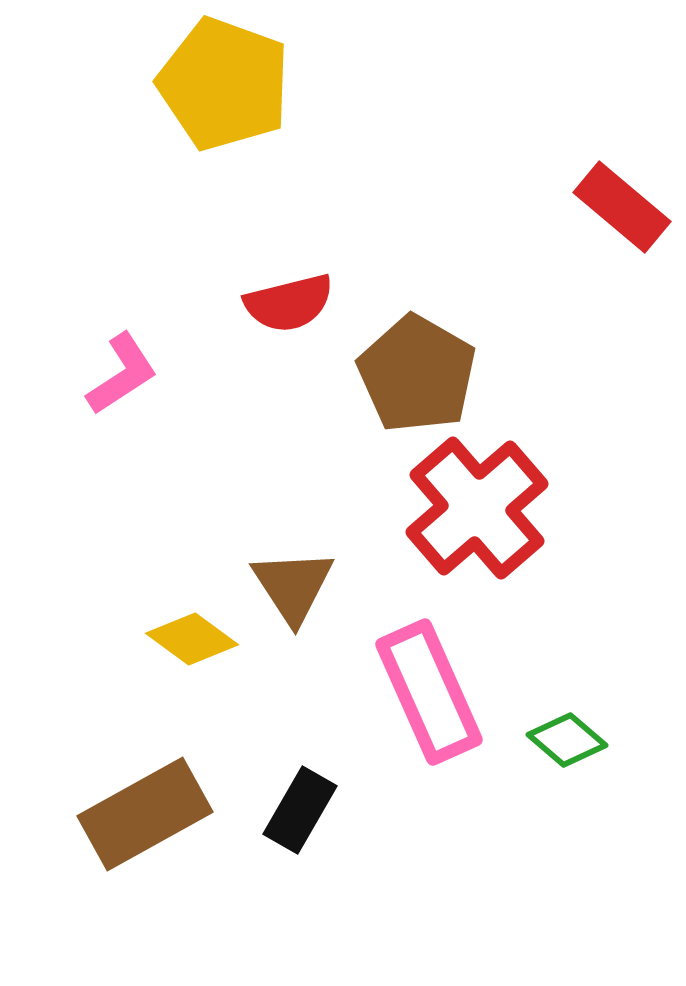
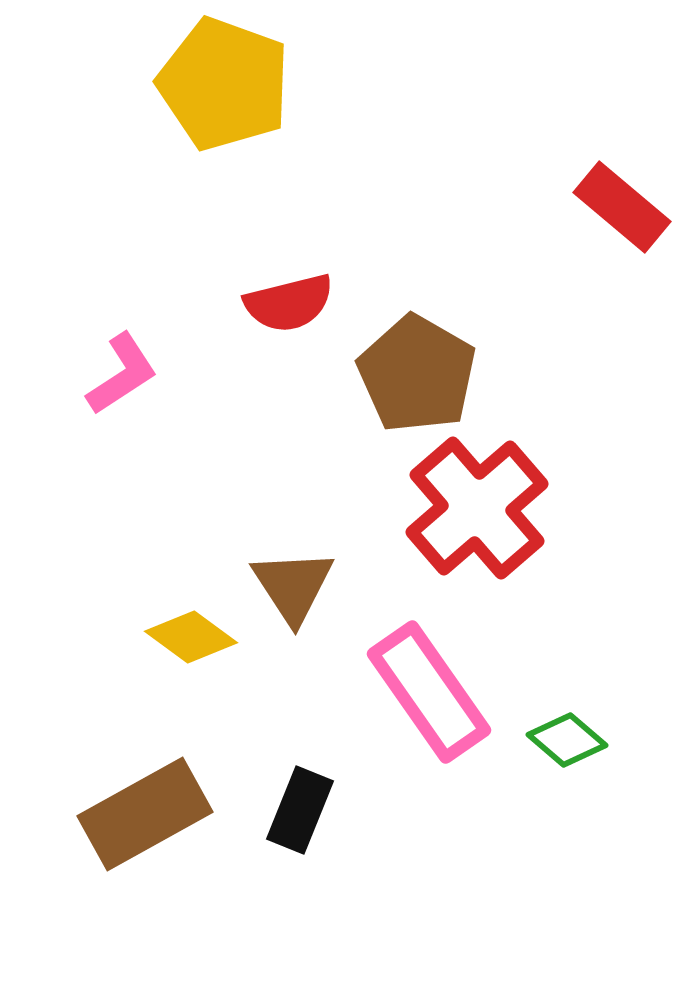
yellow diamond: moved 1 px left, 2 px up
pink rectangle: rotated 11 degrees counterclockwise
black rectangle: rotated 8 degrees counterclockwise
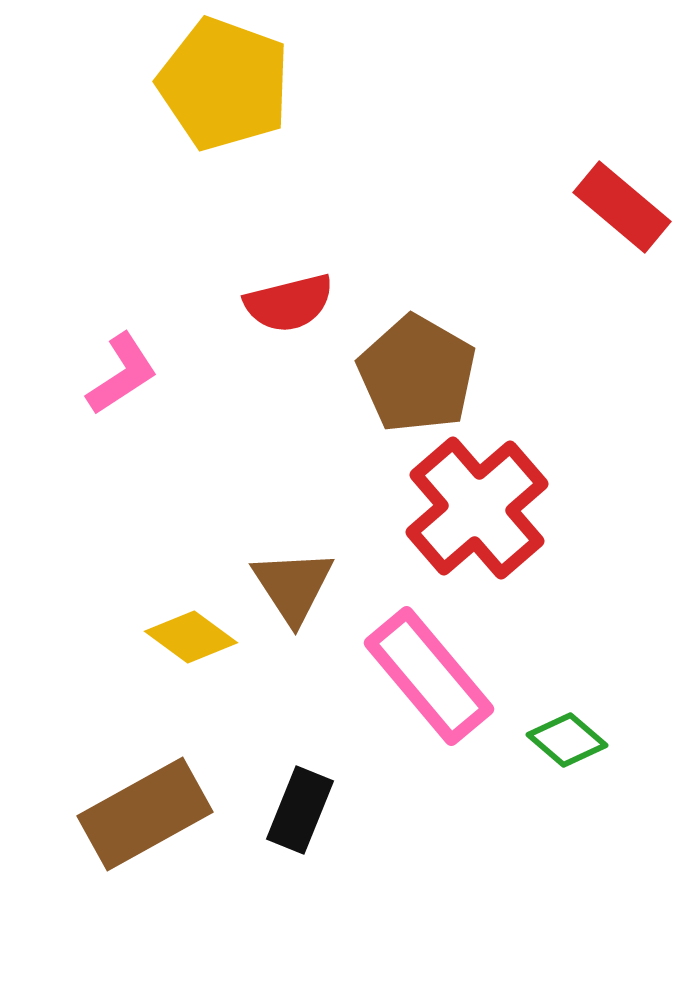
pink rectangle: moved 16 px up; rotated 5 degrees counterclockwise
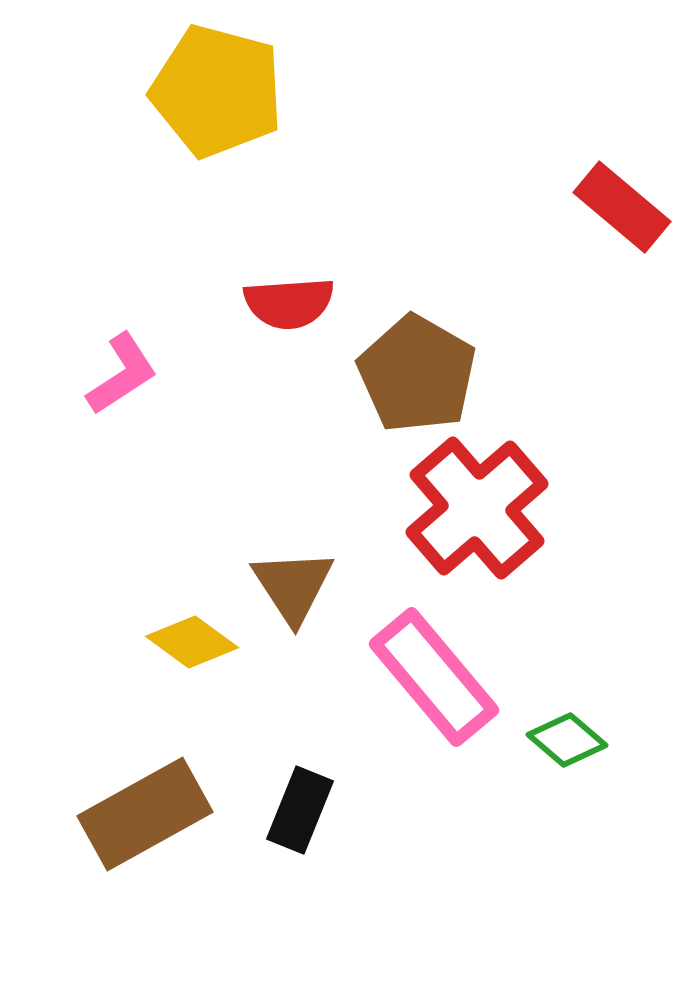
yellow pentagon: moved 7 px left, 7 px down; rotated 5 degrees counterclockwise
red semicircle: rotated 10 degrees clockwise
yellow diamond: moved 1 px right, 5 px down
pink rectangle: moved 5 px right, 1 px down
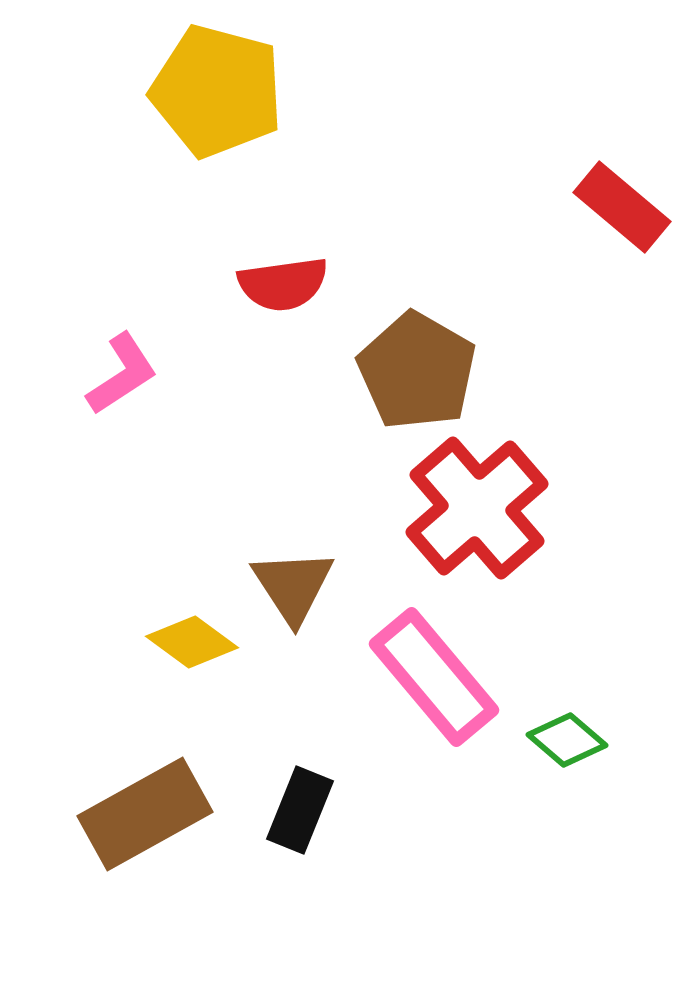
red semicircle: moved 6 px left, 19 px up; rotated 4 degrees counterclockwise
brown pentagon: moved 3 px up
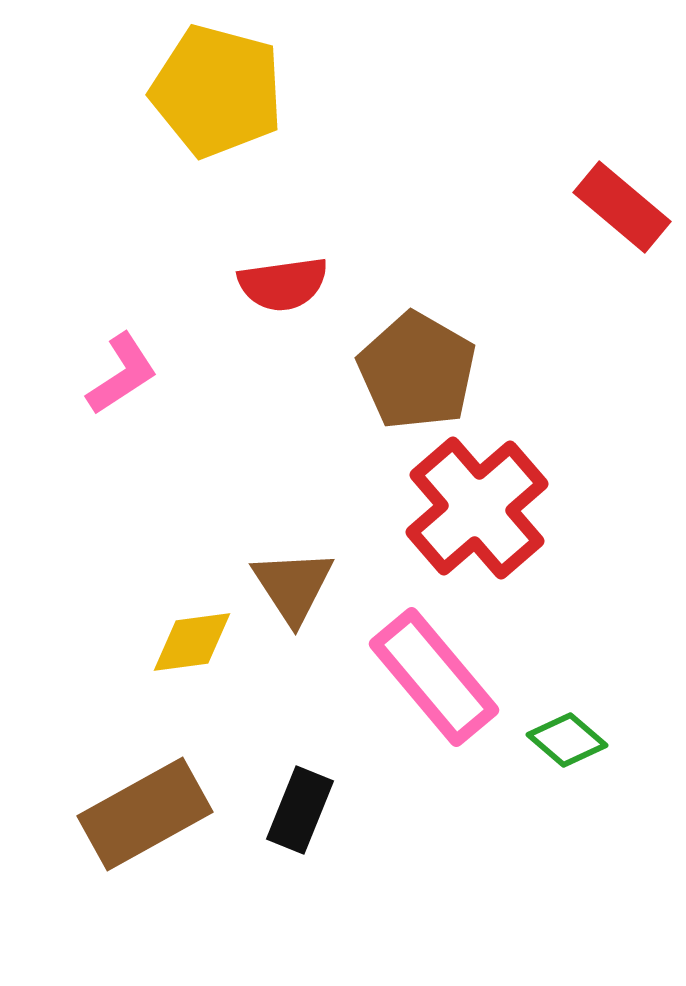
yellow diamond: rotated 44 degrees counterclockwise
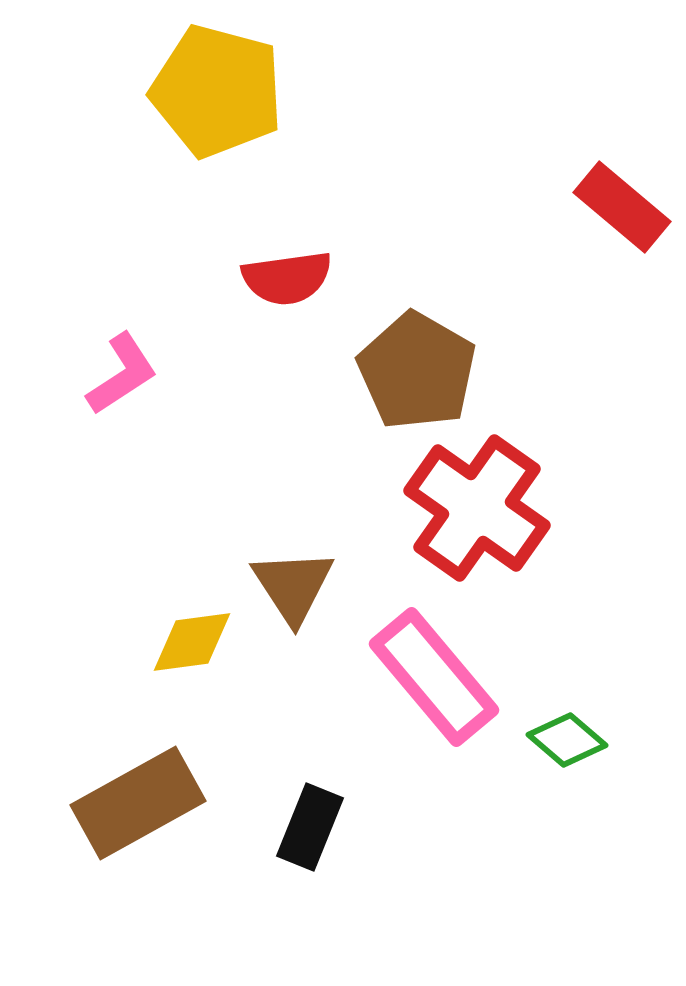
red semicircle: moved 4 px right, 6 px up
red cross: rotated 14 degrees counterclockwise
black rectangle: moved 10 px right, 17 px down
brown rectangle: moved 7 px left, 11 px up
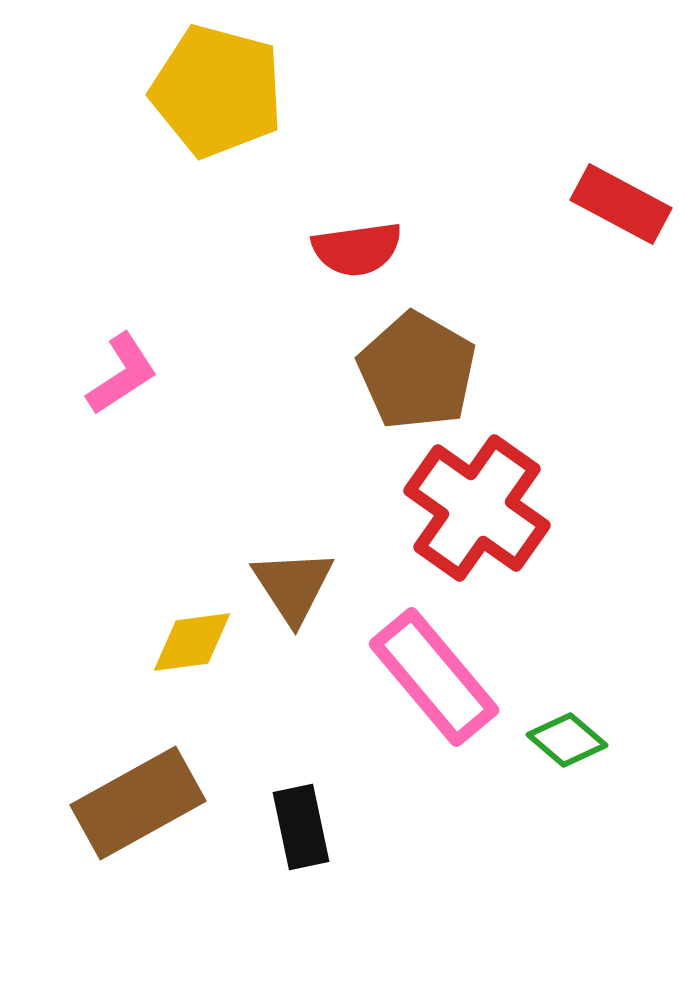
red rectangle: moved 1 px left, 3 px up; rotated 12 degrees counterclockwise
red semicircle: moved 70 px right, 29 px up
black rectangle: moved 9 px left; rotated 34 degrees counterclockwise
